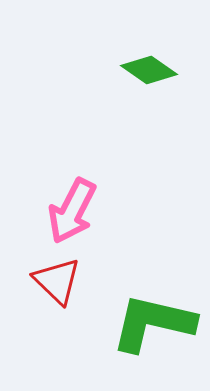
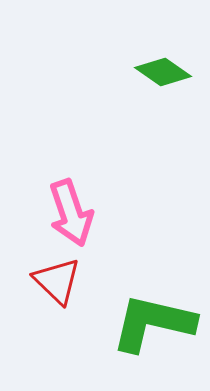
green diamond: moved 14 px right, 2 px down
pink arrow: moved 1 px left, 2 px down; rotated 46 degrees counterclockwise
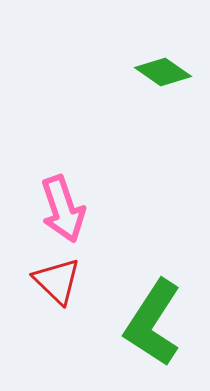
pink arrow: moved 8 px left, 4 px up
green L-shape: rotated 70 degrees counterclockwise
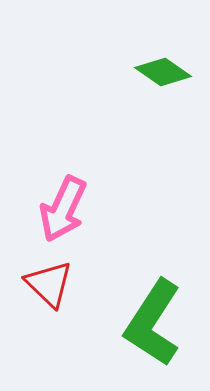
pink arrow: rotated 44 degrees clockwise
red triangle: moved 8 px left, 3 px down
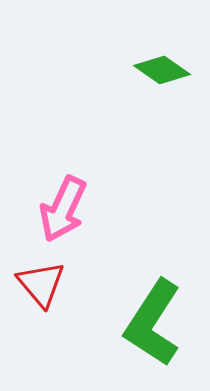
green diamond: moved 1 px left, 2 px up
red triangle: moved 8 px left; rotated 6 degrees clockwise
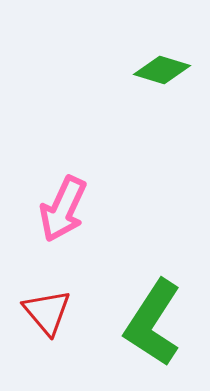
green diamond: rotated 18 degrees counterclockwise
red triangle: moved 6 px right, 28 px down
